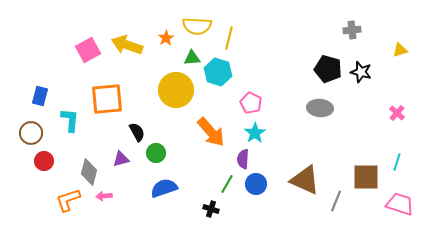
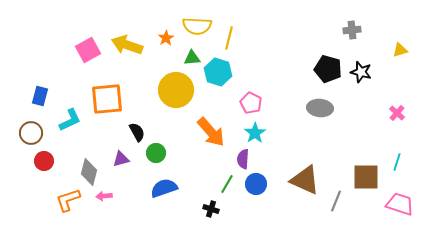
cyan L-shape: rotated 60 degrees clockwise
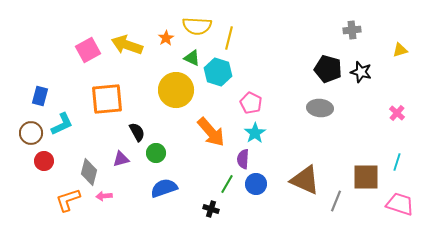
green triangle: rotated 30 degrees clockwise
cyan L-shape: moved 8 px left, 4 px down
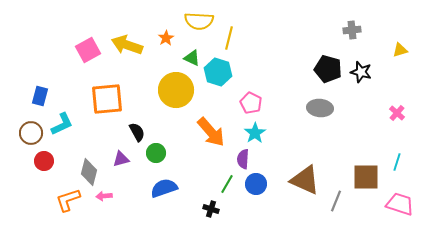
yellow semicircle: moved 2 px right, 5 px up
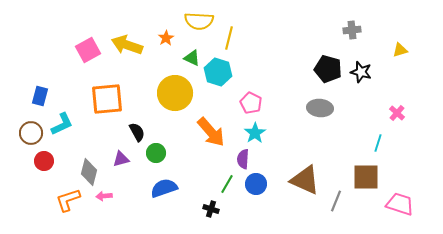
yellow circle: moved 1 px left, 3 px down
cyan line: moved 19 px left, 19 px up
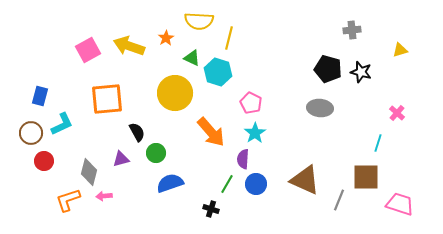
yellow arrow: moved 2 px right, 1 px down
blue semicircle: moved 6 px right, 5 px up
gray line: moved 3 px right, 1 px up
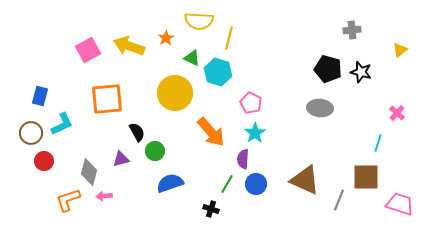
yellow triangle: rotated 21 degrees counterclockwise
green circle: moved 1 px left, 2 px up
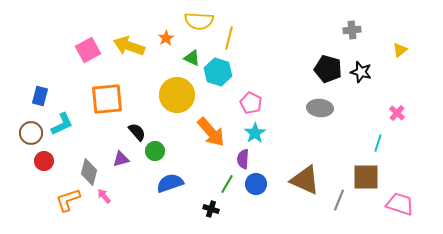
yellow circle: moved 2 px right, 2 px down
black semicircle: rotated 12 degrees counterclockwise
pink arrow: rotated 56 degrees clockwise
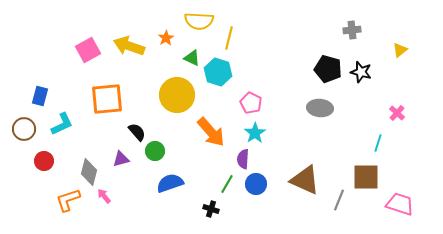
brown circle: moved 7 px left, 4 px up
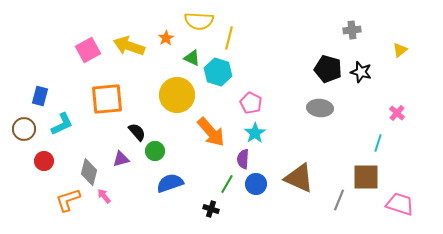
brown triangle: moved 6 px left, 2 px up
